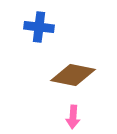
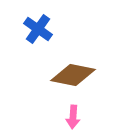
blue cross: moved 1 px left, 2 px down; rotated 28 degrees clockwise
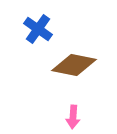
brown diamond: moved 1 px right, 10 px up
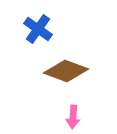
brown diamond: moved 8 px left, 6 px down; rotated 9 degrees clockwise
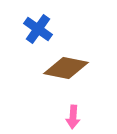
brown diamond: moved 3 px up; rotated 9 degrees counterclockwise
